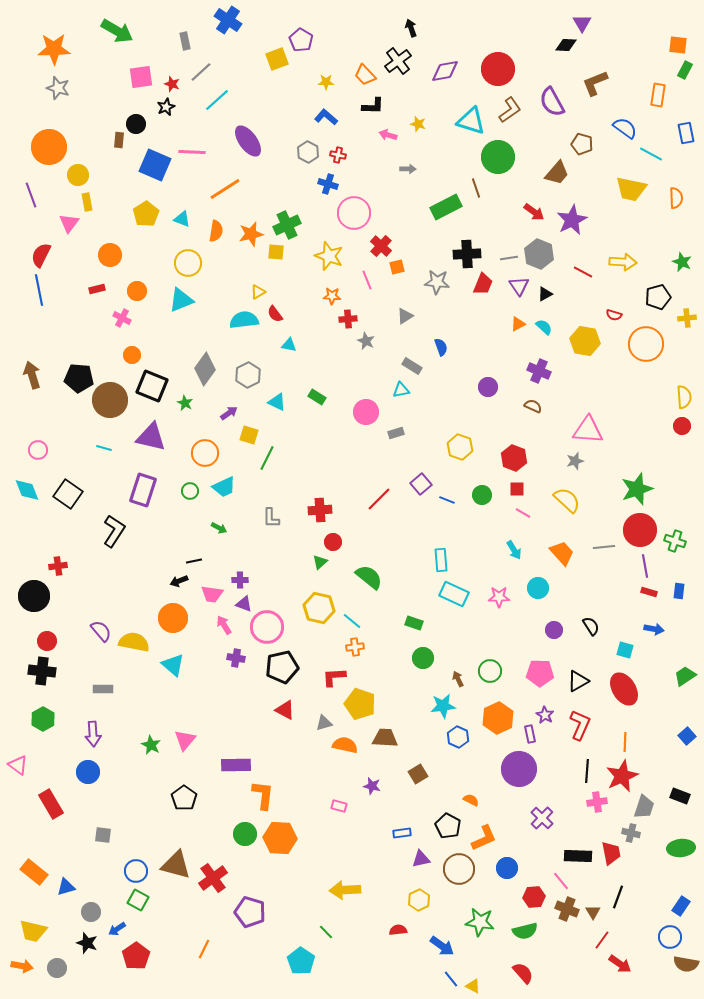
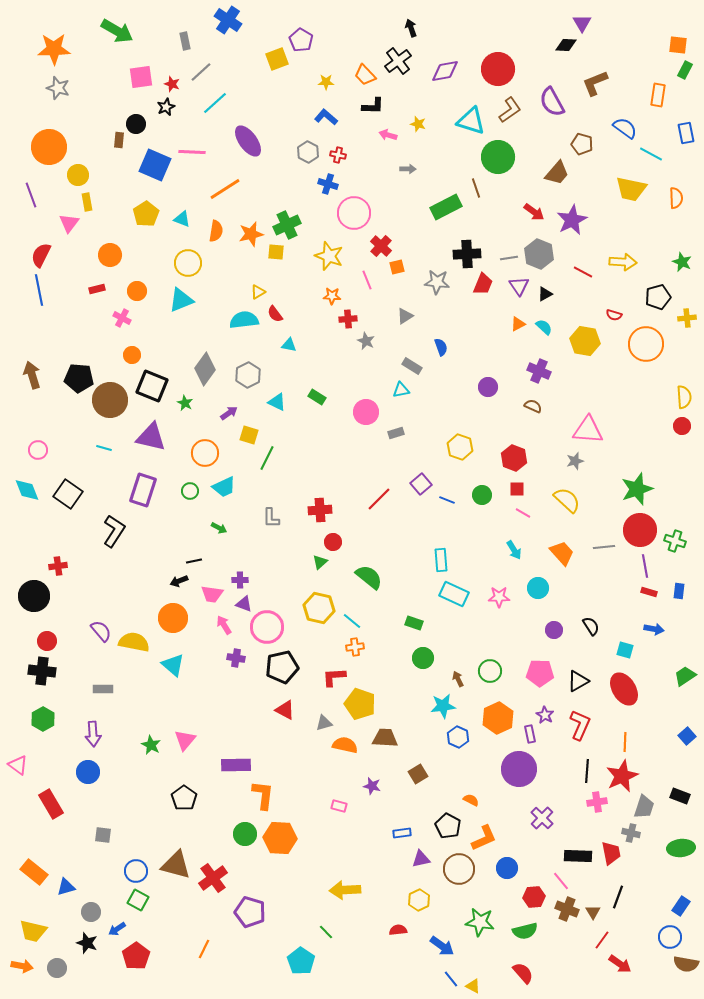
cyan line at (217, 100): moved 2 px left, 3 px down
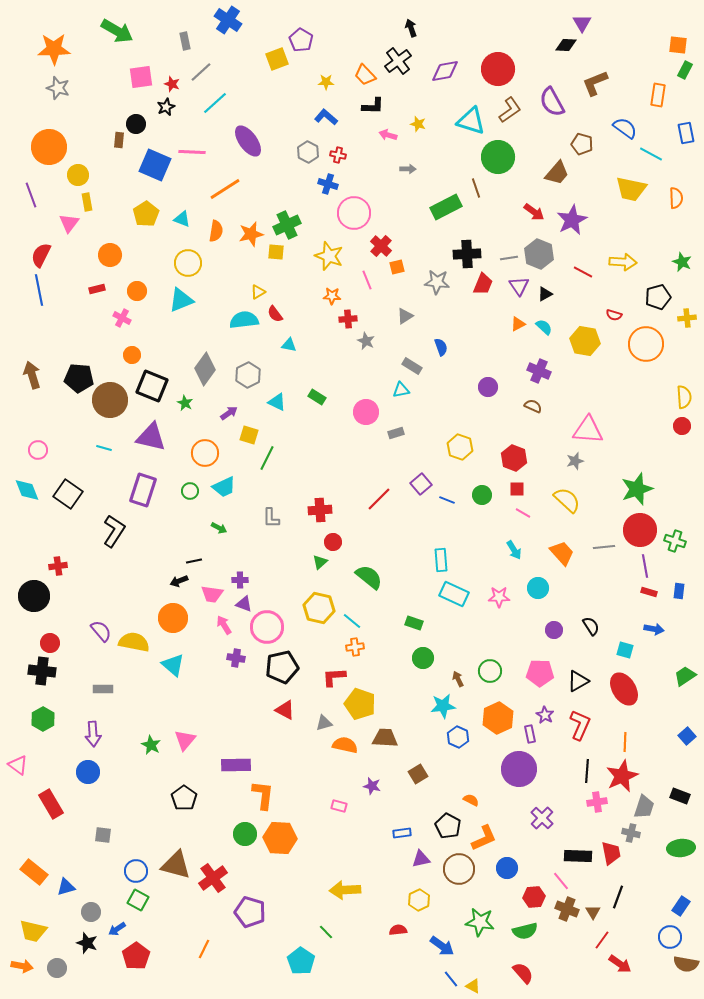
red circle at (47, 641): moved 3 px right, 2 px down
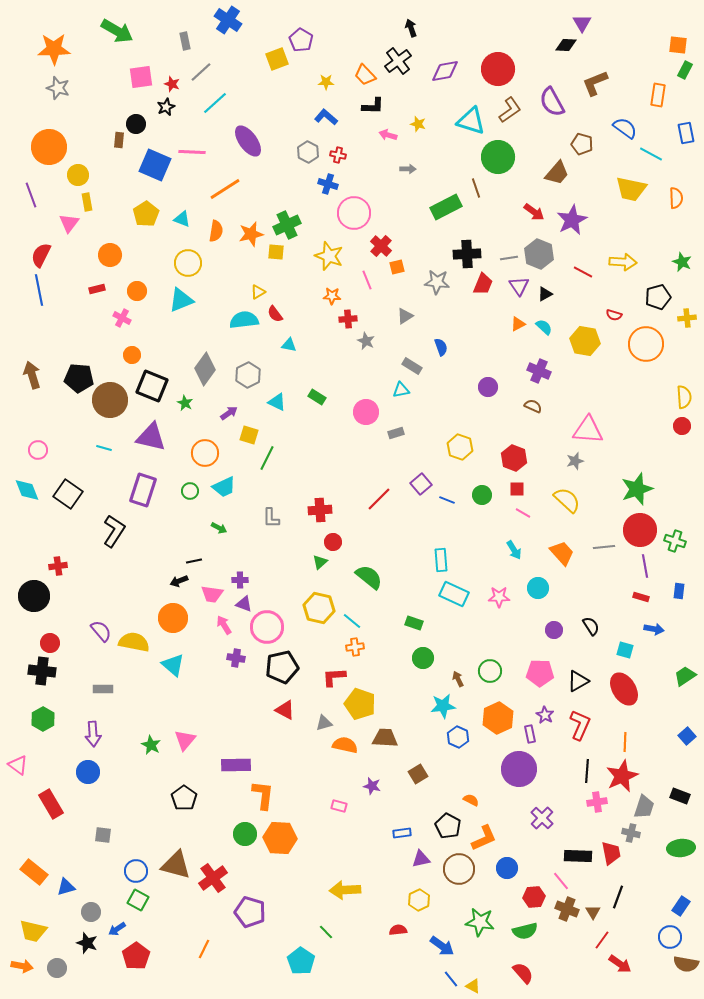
red rectangle at (649, 592): moved 8 px left, 5 px down
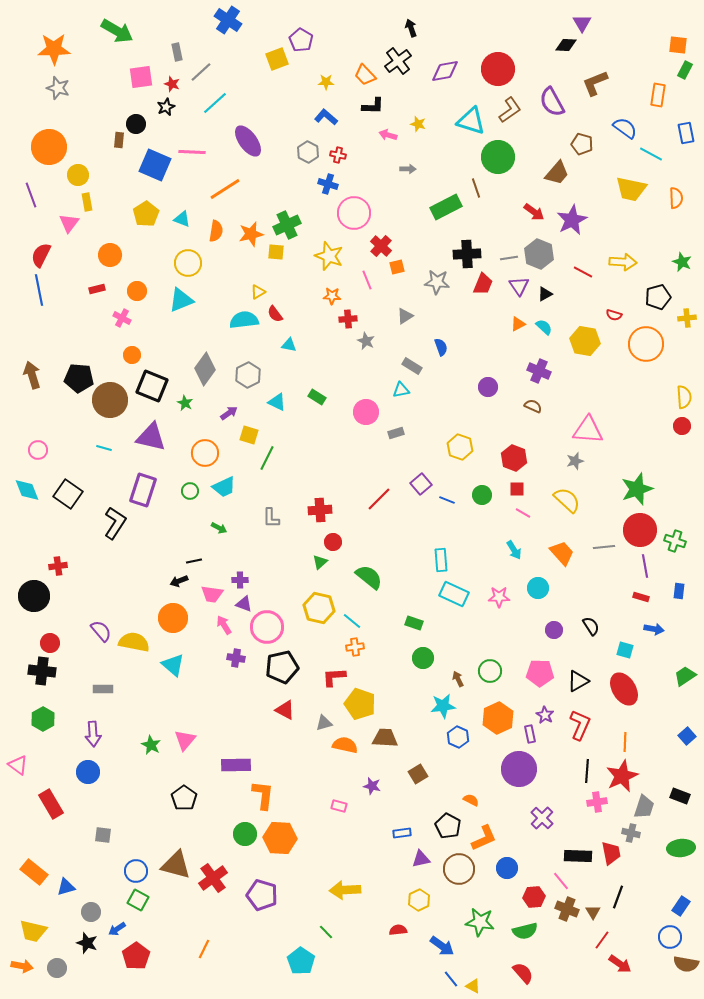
gray rectangle at (185, 41): moved 8 px left, 11 px down
black L-shape at (114, 531): moved 1 px right, 8 px up
purple pentagon at (250, 912): moved 12 px right, 17 px up
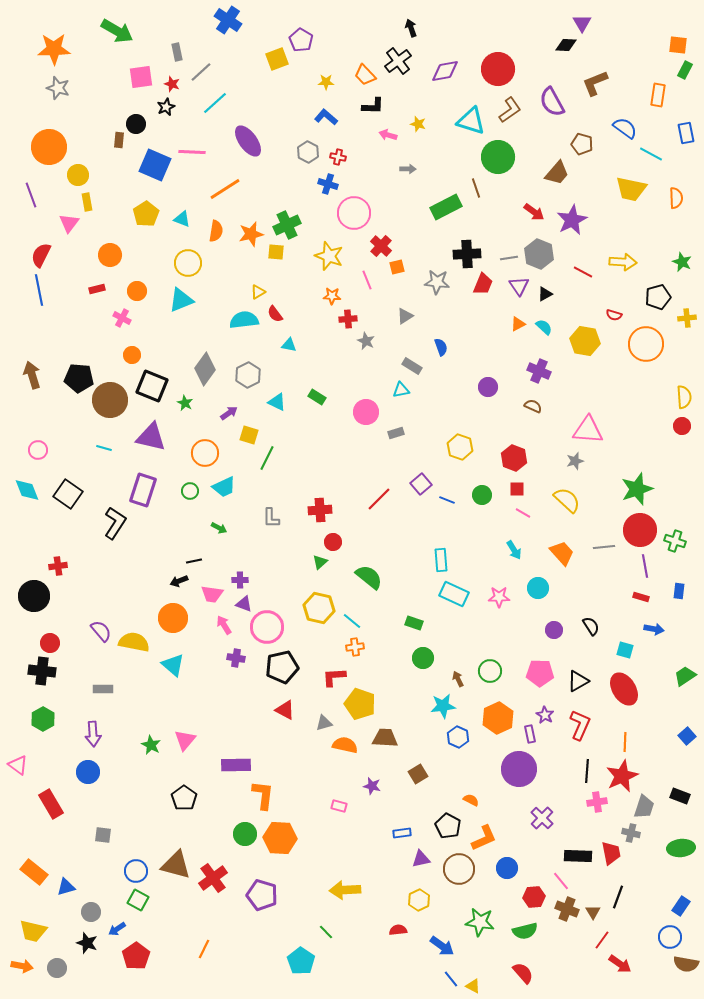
red cross at (338, 155): moved 2 px down
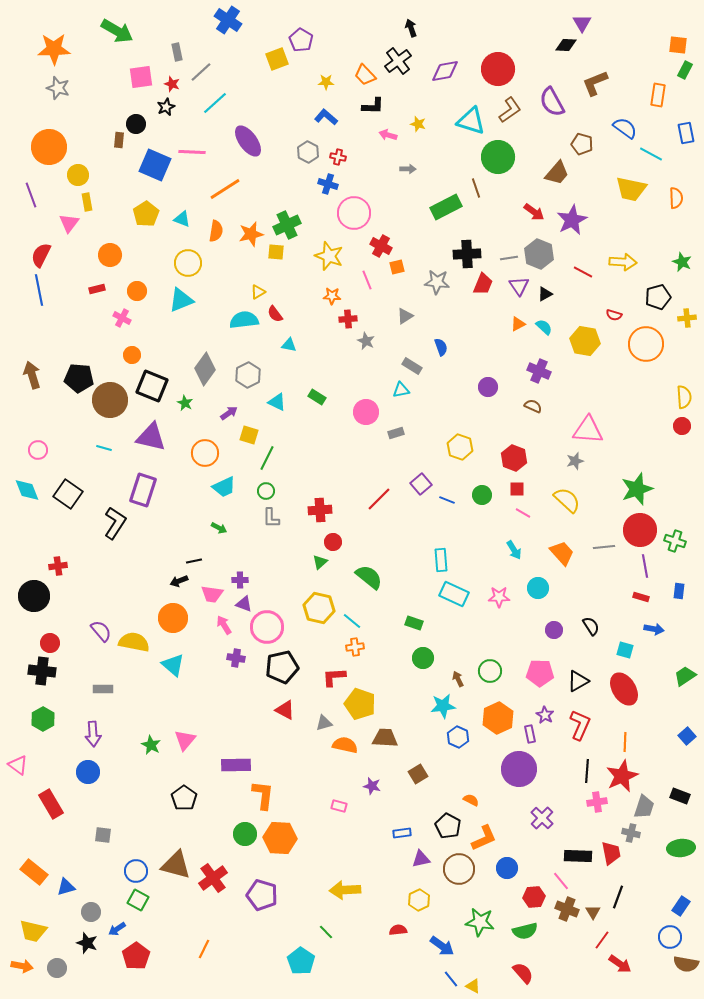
red cross at (381, 246): rotated 15 degrees counterclockwise
green circle at (190, 491): moved 76 px right
